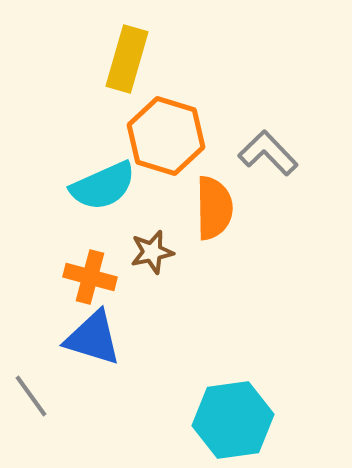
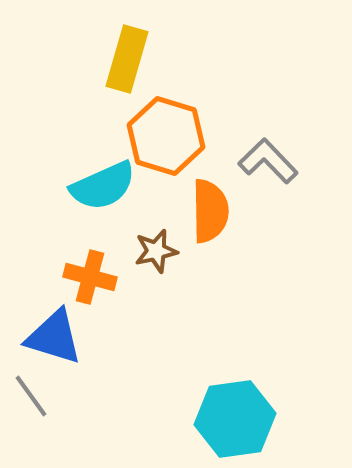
gray L-shape: moved 8 px down
orange semicircle: moved 4 px left, 3 px down
brown star: moved 4 px right, 1 px up
blue triangle: moved 39 px left, 1 px up
cyan hexagon: moved 2 px right, 1 px up
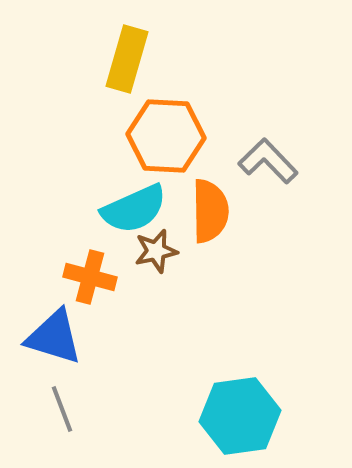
orange hexagon: rotated 14 degrees counterclockwise
cyan semicircle: moved 31 px right, 23 px down
gray line: moved 31 px right, 13 px down; rotated 15 degrees clockwise
cyan hexagon: moved 5 px right, 3 px up
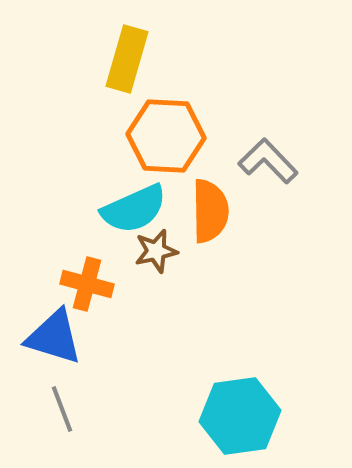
orange cross: moved 3 px left, 7 px down
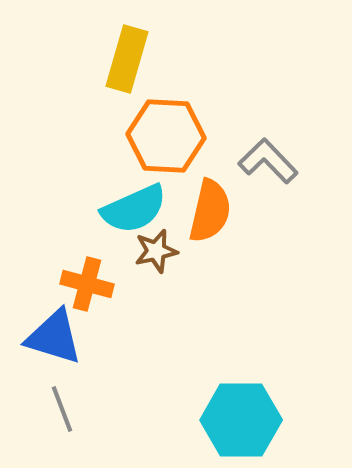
orange semicircle: rotated 14 degrees clockwise
cyan hexagon: moved 1 px right, 4 px down; rotated 8 degrees clockwise
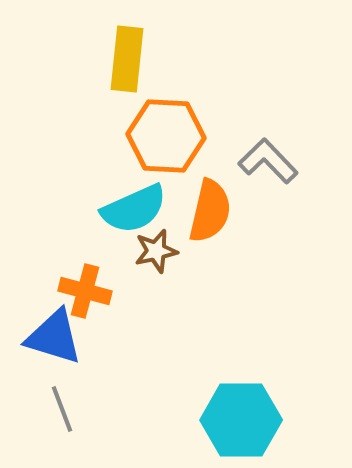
yellow rectangle: rotated 10 degrees counterclockwise
orange cross: moved 2 px left, 7 px down
